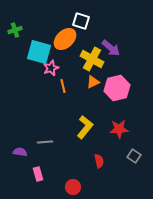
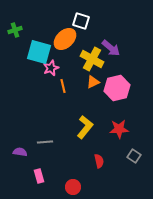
pink rectangle: moved 1 px right, 2 px down
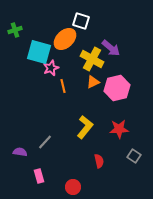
gray line: rotated 42 degrees counterclockwise
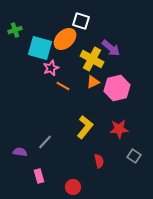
cyan square: moved 1 px right, 4 px up
orange line: rotated 48 degrees counterclockwise
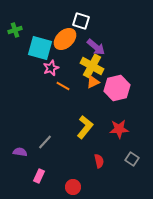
purple arrow: moved 15 px left, 1 px up
yellow cross: moved 7 px down
gray square: moved 2 px left, 3 px down
pink rectangle: rotated 40 degrees clockwise
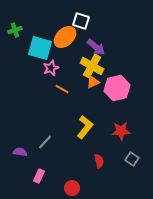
orange ellipse: moved 2 px up
orange line: moved 1 px left, 3 px down
red star: moved 2 px right, 2 px down
red circle: moved 1 px left, 1 px down
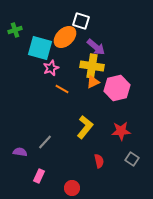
yellow cross: rotated 20 degrees counterclockwise
